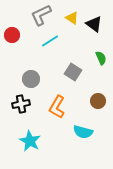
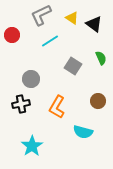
gray square: moved 6 px up
cyan star: moved 2 px right, 5 px down; rotated 10 degrees clockwise
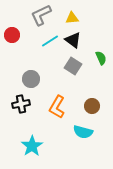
yellow triangle: rotated 40 degrees counterclockwise
black triangle: moved 21 px left, 16 px down
brown circle: moved 6 px left, 5 px down
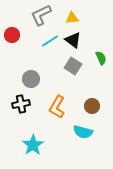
cyan star: moved 1 px right, 1 px up
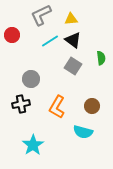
yellow triangle: moved 1 px left, 1 px down
green semicircle: rotated 16 degrees clockwise
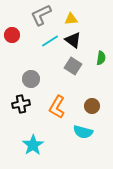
green semicircle: rotated 16 degrees clockwise
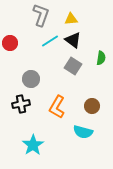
gray L-shape: rotated 135 degrees clockwise
red circle: moved 2 px left, 8 px down
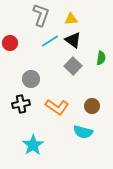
gray square: rotated 12 degrees clockwise
orange L-shape: rotated 85 degrees counterclockwise
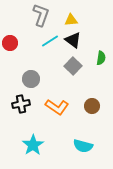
yellow triangle: moved 1 px down
cyan semicircle: moved 14 px down
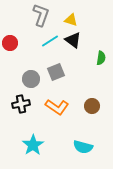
yellow triangle: rotated 24 degrees clockwise
gray square: moved 17 px left, 6 px down; rotated 24 degrees clockwise
cyan semicircle: moved 1 px down
